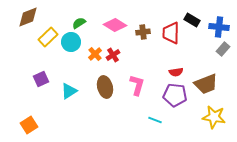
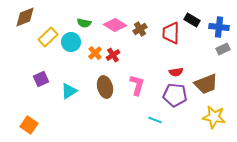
brown diamond: moved 3 px left
green semicircle: moved 5 px right; rotated 136 degrees counterclockwise
brown cross: moved 3 px left, 3 px up; rotated 24 degrees counterclockwise
gray rectangle: rotated 24 degrees clockwise
orange cross: moved 1 px up
orange square: rotated 24 degrees counterclockwise
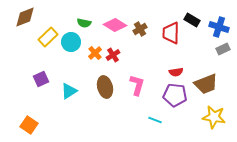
blue cross: rotated 12 degrees clockwise
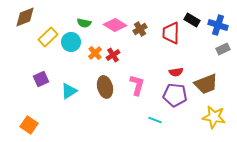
blue cross: moved 1 px left, 2 px up
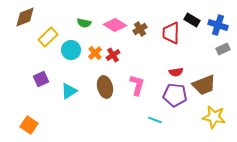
cyan circle: moved 8 px down
brown trapezoid: moved 2 px left, 1 px down
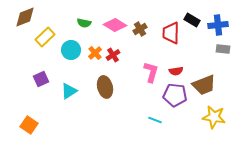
blue cross: rotated 24 degrees counterclockwise
yellow rectangle: moved 3 px left
gray rectangle: rotated 32 degrees clockwise
red semicircle: moved 1 px up
pink L-shape: moved 14 px right, 13 px up
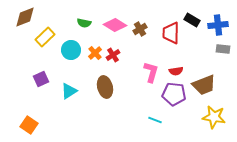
purple pentagon: moved 1 px left, 1 px up
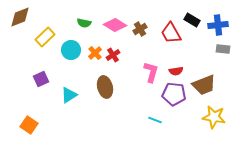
brown diamond: moved 5 px left
red trapezoid: rotated 30 degrees counterclockwise
cyan triangle: moved 4 px down
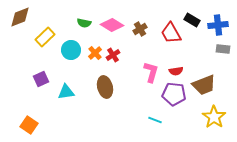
pink diamond: moved 3 px left
cyan triangle: moved 3 px left, 3 px up; rotated 24 degrees clockwise
yellow star: rotated 25 degrees clockwise
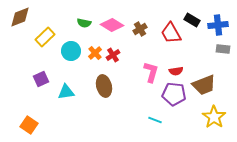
cyan circle: moved 1 px down
brown ellipse: moved 1 px left, 1 px up
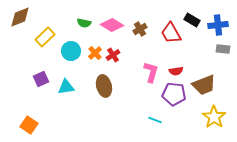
cyan triangle: moved 5 px up
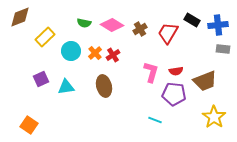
red trapezoid: moved 3 px left; rotated 60 degrees clockwise
brown trapezoid: moved 1 px right, 4 px up
